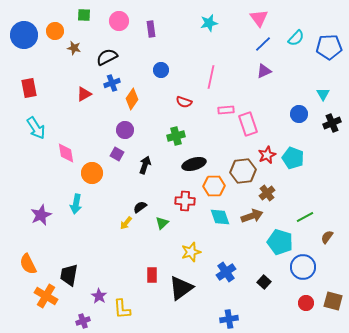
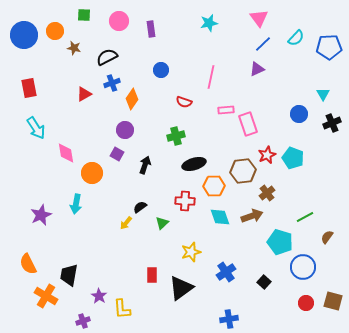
purple triangle at (264, 71): moved 7 px left, 2 px up
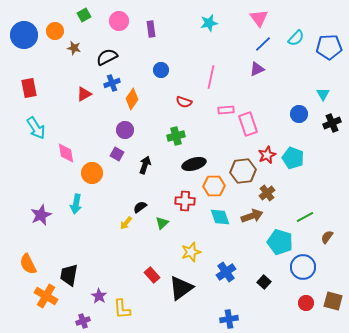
green square at (84, 15): rotated 32 degrees counterclockwise
red rectangle at (152, 275): rotated 42 degrees counterclockwise
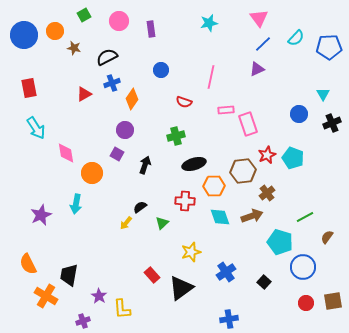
brown square at (333, 301): rotated 24 degrees counterclockwise
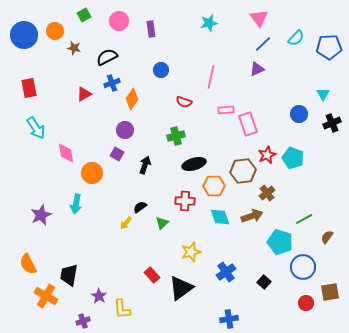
green line at (305, 217): moved 1 px left, 2 px down
brown square at (333, 301): moved 3 px left, 9 px up
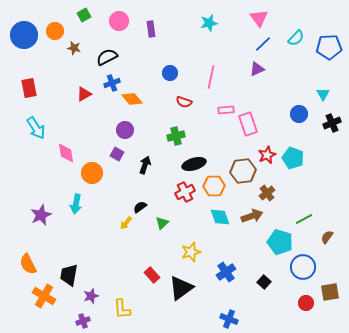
blue circle at (161, 70): moved 9 px right, 3 px down
orange diamond at (132, 99): rotated 75 degrees counterclockwise
red cross at (185, 201): moved 9 px up; rotated 30 degrees counterclockwise
orange cross at (46, 296): moved 2 px left
purple star at (99, 296): moved 8 px left; rotated 21 degrees clockwise
blue cross at (229, 319): rotated 30 degrees clockwise
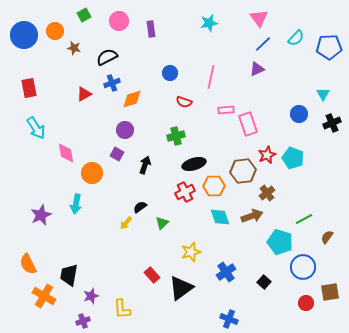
orange diamond at (132, 99): rotated 65 degrees counterclockwise
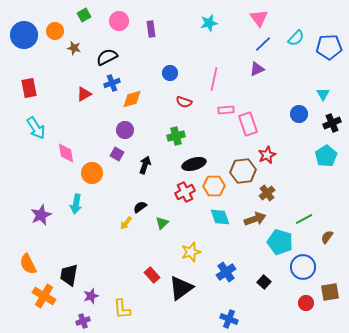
pink line at (211, 77): moved 3 px right, 2 px down
cyan pentagon at (293, 158): moved 33 px right, 2 px up; rotated 20 degrees clockwise
brown arrow at (252, 216): moved 3 px right, 3 px down
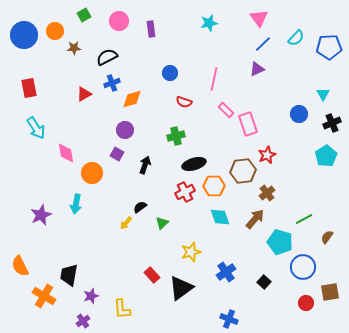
brown star at (74, 48): rotated 16 degrees counterclockwise
pink rectangle at (226, 110): rotated 49 degrees clockwise
brown arrow at (255, 219): rotated 30 degrees counterclockwise
orange semicircle at (28, 264): moved 8 px left, 2 px down
purple cross at (83, 321): rotated 16 degrees counterclockwise
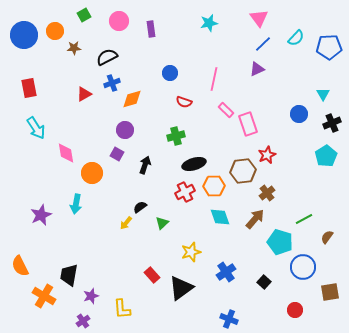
red circle at (306, 303): moved 11 px left, 7 px down
